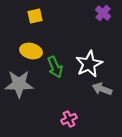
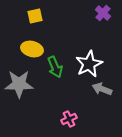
yellow ellipse: moved 1 px right, 2 px up
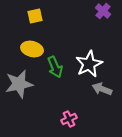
purple cross: moved 2 px up
gray star: rotated 12 degrees counterclockwise
